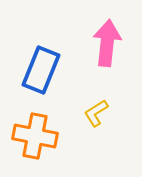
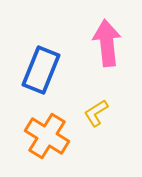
pink arrow: rotated 12 degrees counterclockwise
orange cross: moved 12 px right; rotated 21 degrees clockwise
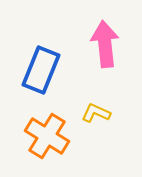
pink arrow: moved 2 px left, 1 px down
yellow L-shape: rotated 56 degrees clockwise
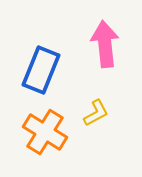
yellow L-shape: rotated 128 degrees clockwise
orange cross: moved 2 px left, 4 px up
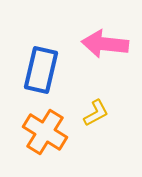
pink arrow: rotated 78 degrees counterclockwise
blue rectangle: rotated 9 degrees counterclockwise
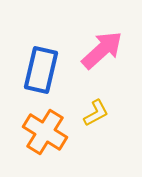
pink arrow: moved 3 px left, 6 px down; rotated 132 degrees clockwise
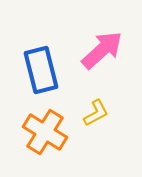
blue rectangle: rotated 27 degrees counterclockwise
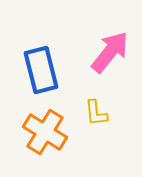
pink arrow: moved 8 px right, 2 px down; rotated 9 degrees counterclockwise
yellow L-shape: rotated 112 degrees clockwise
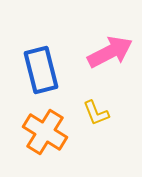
pink arrow: rotated 24 degrees clockwise
yellow L-shape: rotated 16 degrees counterclockwise
